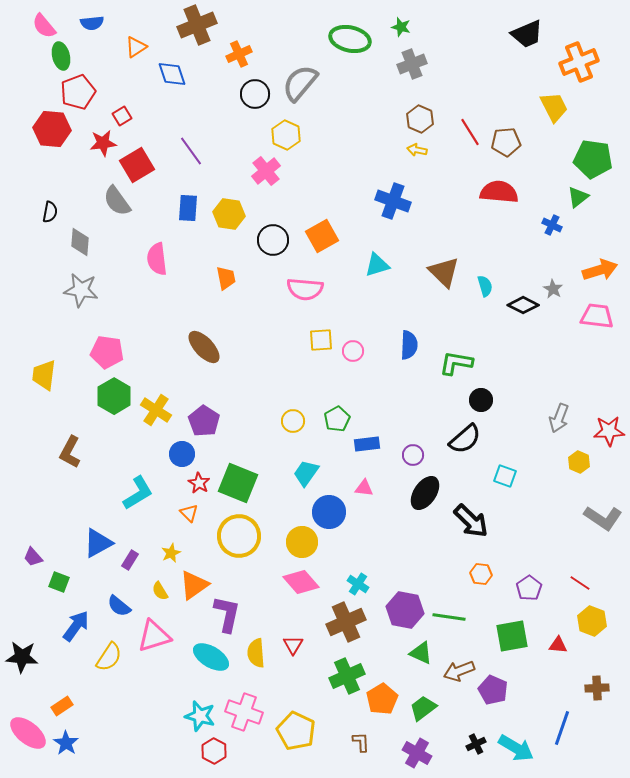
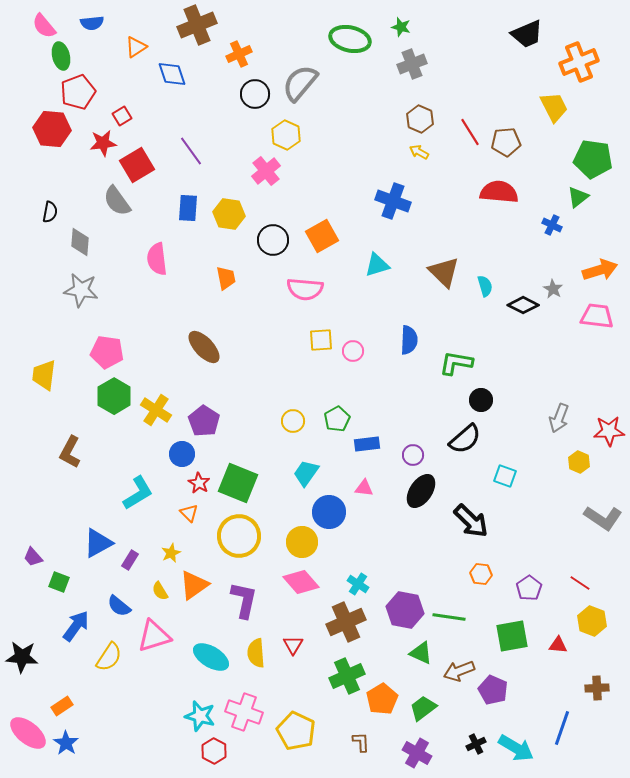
yellow arrow at (417, 150): moved 2 px right, 2 px down; rotated 18 degrees clockwise
blue semicircle at (409, 345): moved 5 px up
black ellipse at (425, 493): moved 4 px left, 2 px up
purple L-shape at (227, 614): moved 17 px right, 14 px up
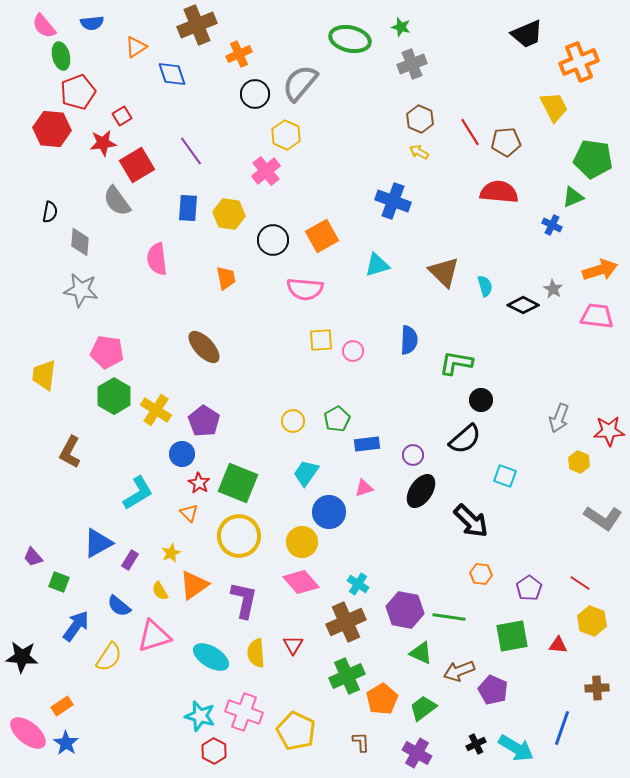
green triangle at (578, 197): moved 5 px left; rotated 15 degrees clockwise
pink triangle at (364, 488): rotated 24 degrees counterclockwise
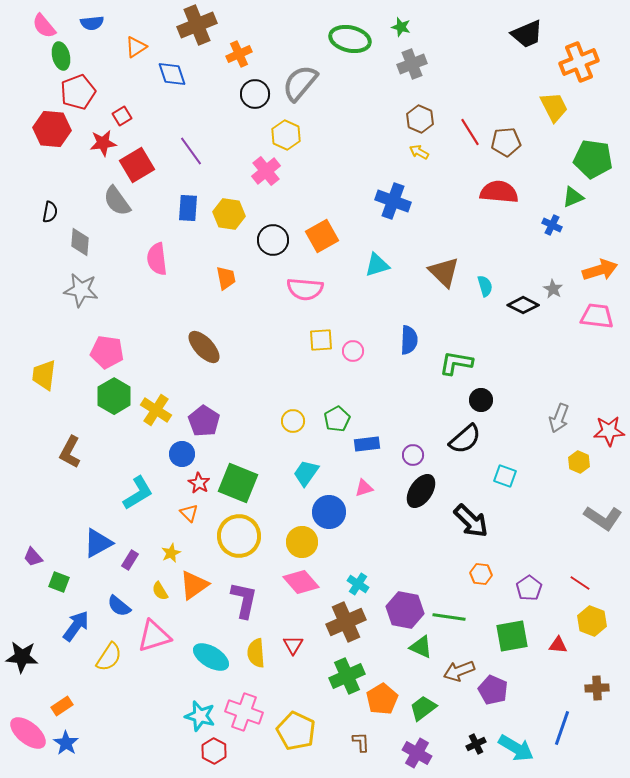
green triangle at (421, 653): moved 6 px up
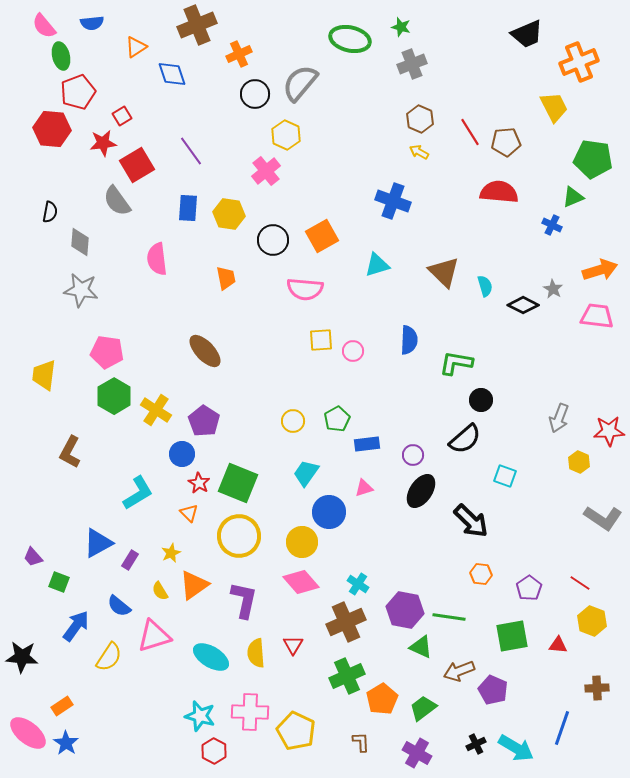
brown ellipse at (204, 347): moved 1 px right, 4 px down
pink cross at (244, 712): moved 6 px right; rotated 18 degrees counterclockwise
